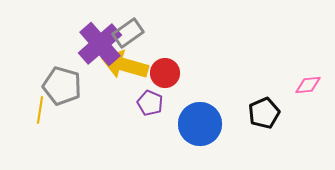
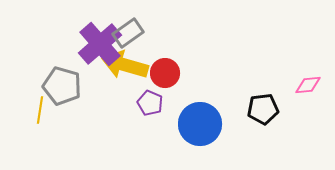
black pentagon: moved 1 px left, 4 px up; rotated 16 degrees clockwise
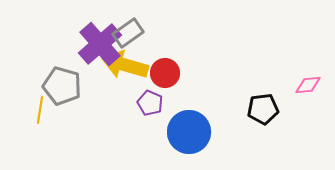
blue circle: moved 11 px left, 8 px down
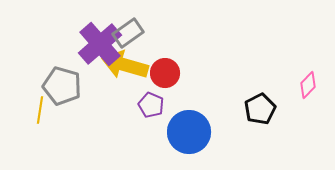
pink diamond: rotated 40 degrees counterclockwise
purple pentagon: moved 1 px right, 2 px down
black pentagon: moved 3 px left; rotated 20 degrees counterclockwise
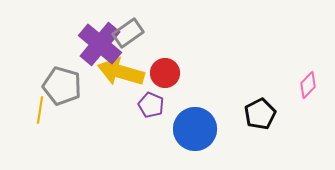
purple cross: rotated 9 degrees counterclockwise
yellow arrow: moved 4 px left, 7 px down
black pentagon: moved 5 px down
blue circle: moved 6 px right, 3 px up
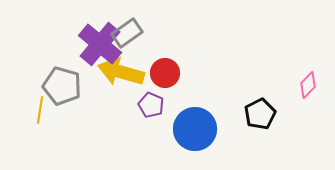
gray rectangle: moved 1 px left
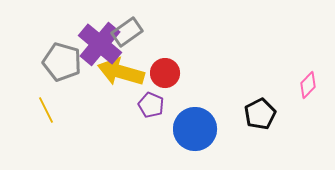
gray rectangle: moved 1 px up
gray pentagon: moved 24 px up
yellow line: moved 6 px right; rotated 36 degrees counterclockwise
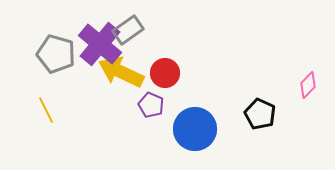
gray rectangle: moved 1 px right, 2 px up
gray pentagon: moved 6 px left, 8 px up
yellow arrow: rotated 9 degrees clockwise
black pentagon: rotated 20 degrees counterclockwise
